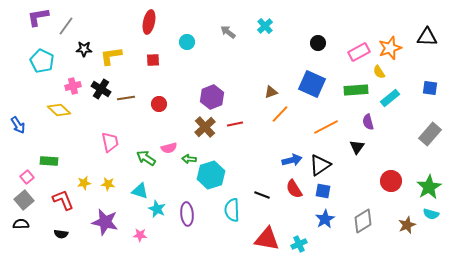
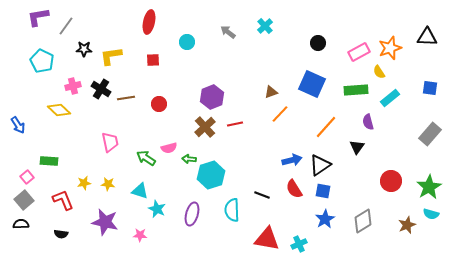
orange line at (326, 127): rotated 20 degrees counterclockwise
purple ellipse at (187, 214): moved 5 px right; rotated 20 degrees clockwise
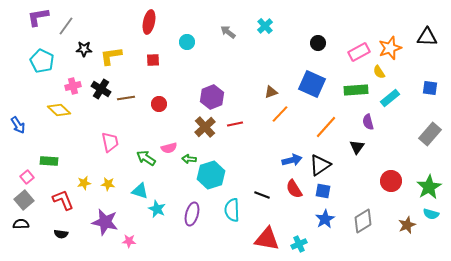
pink star at (140, 235): moved 11 px left, 6 px down
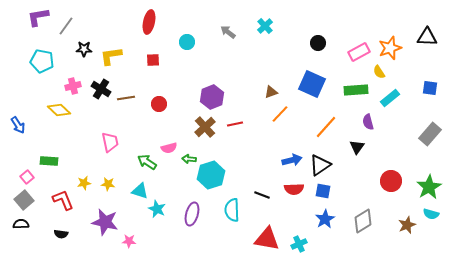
cyan pentagon at (42, 61): rotated 15 degrees counterclockwise
green arrow at (146, 158): moved 1 px right, 4 px down
red semicircle at (294, 189): rotated 60 degrees counterclockwise
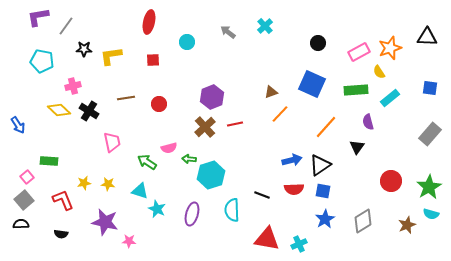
black cross at (101, 89): moved 12 px left, 22 px down
pink trapezoid at (110, 142): moved 2 px right
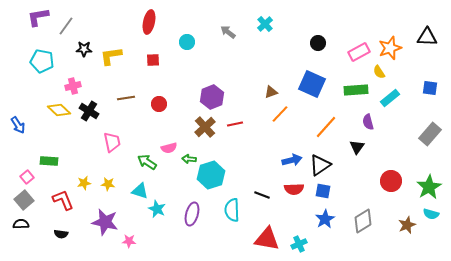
cyan cross at (265, 26): moved 2 px up
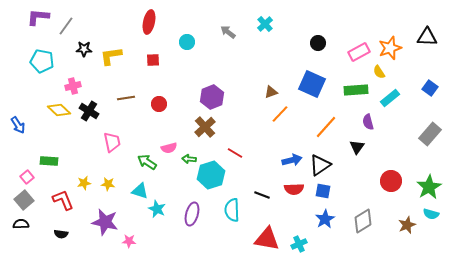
purple L-shape at (38, 17): rotated 15 degrees clockwise
blue square at (430, 88): rotated 28 degrees clockwise
red line at (235, 124): moved 29 px down; rotated 42 degrees clockwise
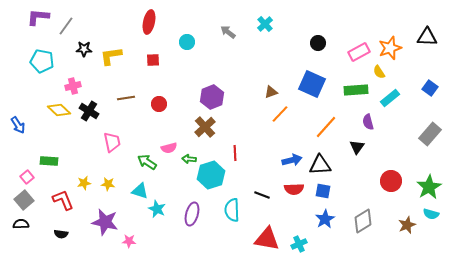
red line at (235, 153): rotated 56 degrees clockwise
black triangle at (320, 165): rotated 30 degrees clockwise
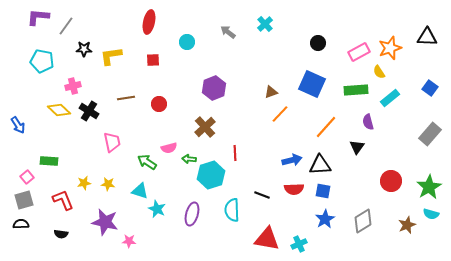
purple hexagon at (212, 97): moved 2 px right, 9 px up
gray square at (24, 200): rotated 24 degrees clockwise
